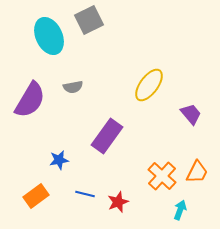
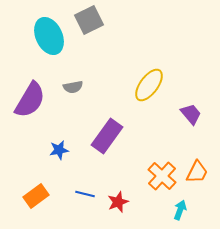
blue star: moved 10 px up
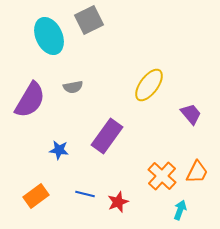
blue star: rotated 18 degrees clockwise
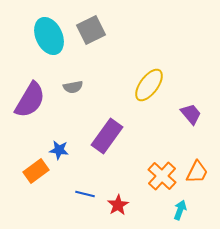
gray square: moved 2 px right, 10 px down
orange rectangle: moved 25 px up
red star: moved 3 px down; rotated 10 degrees counterclockwise
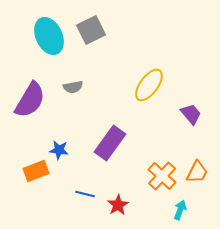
purple rectangle: moved 3 px right, 7 px down
orange rectangle: rotated 15 degrees clockwise
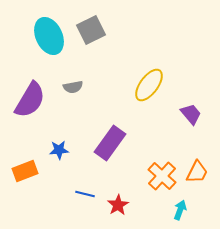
blue star: rotated 12 degrees counterclockwise
orange rectangle: moved 11 px left
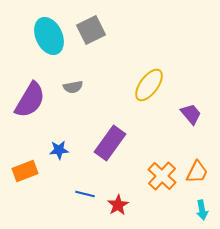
cyan arrow: moved 22 px right; rotated 150 degrees clockwise
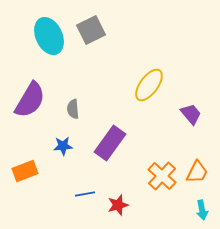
gray semicircle: moved 22 px down; rotated 96 degrees clockwise
blue star: moved 4 px right, 4 px up
blue line: rotated 24 degrees counterclockwise
red star: rotated 15 degrees clockwise
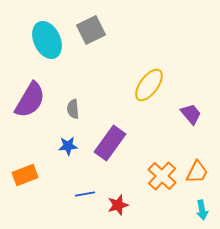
cyan ellipse: moved 2 px left, 4 px down
blue star: moved 5 px right
orange rectangle: moved 4 px down
